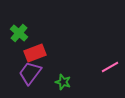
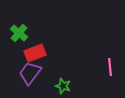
pink line: rotated 66 degrees counterclockwise
green star: moved 4 px down
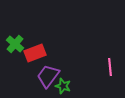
green cross: moved 4 px left, 11 px down
purple trapezoid: moved 18 px right, 3 px down
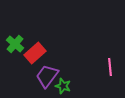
red rectangle: rotated 20 degrees counterclockwise
purple trapezoid: moved 1 px left
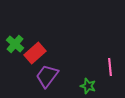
green star: moved 25 px right
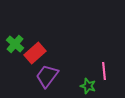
pink line: moved 6 px left, 4 px down
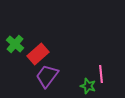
red rectangle: moved 3 px right, 1 px down
pink line: moved 3 px left, 3 px down
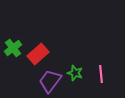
green cross: moved 2 px left, 4 px down; rotated 12 degrees clockwise
purple trapezoid: moved 3 px right, 5 px down
green star: moved 13 px left, 13 px up
